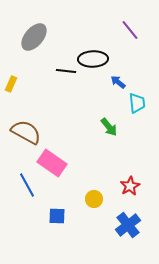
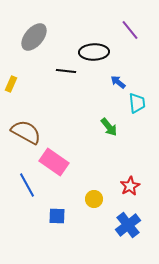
black ellipse: moved 1 px right, 7 px up
pink rectangle: moved 2 px right, 1 px up
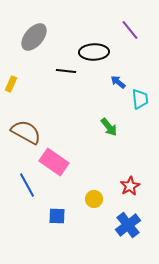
cyan trapezoid: moved 3 px right, 4 px up
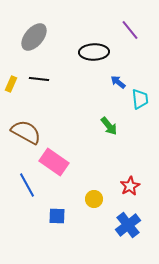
black line: moved 27 px left, 8 px down
green arrow: moved 1 px up
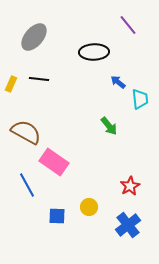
purple line: moved 2 px left, 5 px up
yellow circle: moved 5 px left, 8 px down
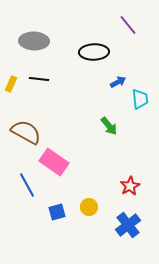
gray ellipse: moved 4 px down; rotated 52 degrees clockwise
blue arrow: rotated 112 degrees clockwise
blue square: moved 4 px up; rotated 18 degrees counterclockwise
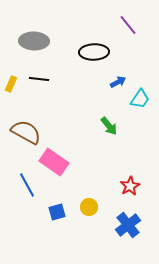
cyan trapezoid: rotated 40 degrees clockwise
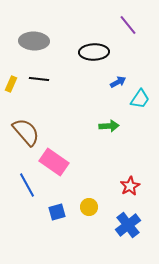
green arrow: rotated 54 degrees counterclockwise
brown semicircle: rotated 20 degrees clockwise
